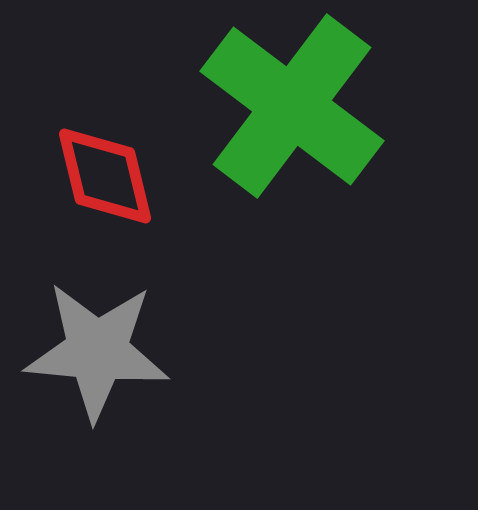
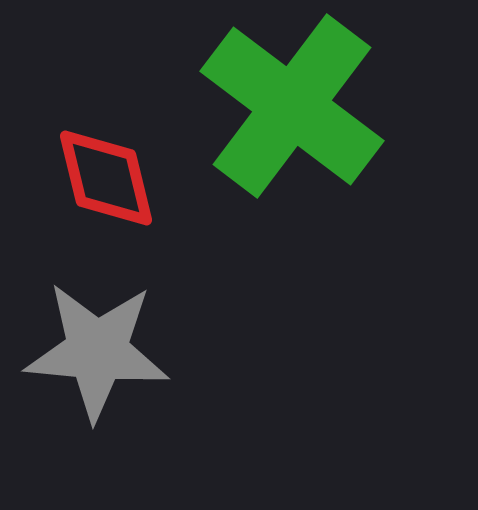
red diamond: moved 1 px right, 2 px down
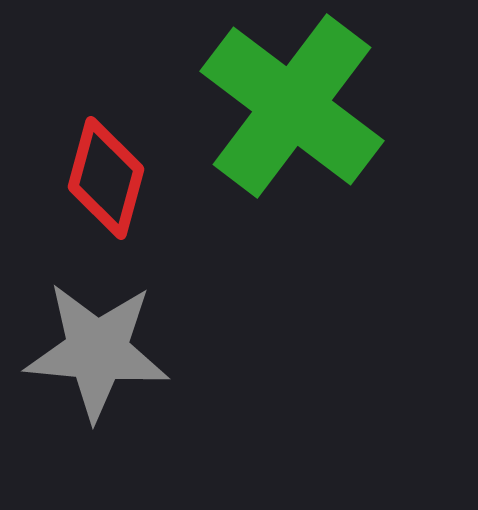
red diamond: rotated 29 degrees clockwise
